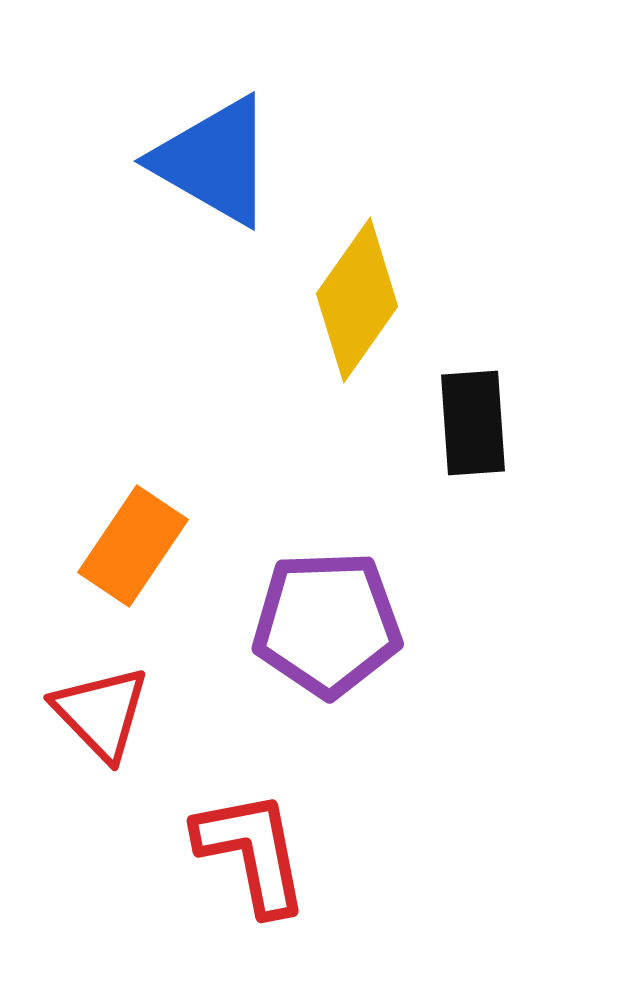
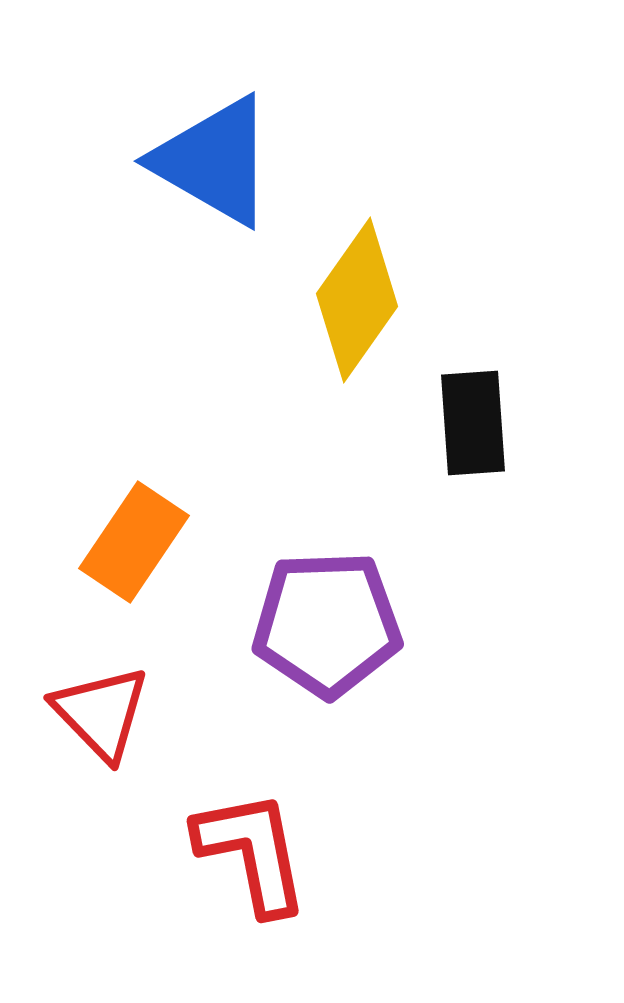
orange rectangle: moved 1 px right, 4 px up
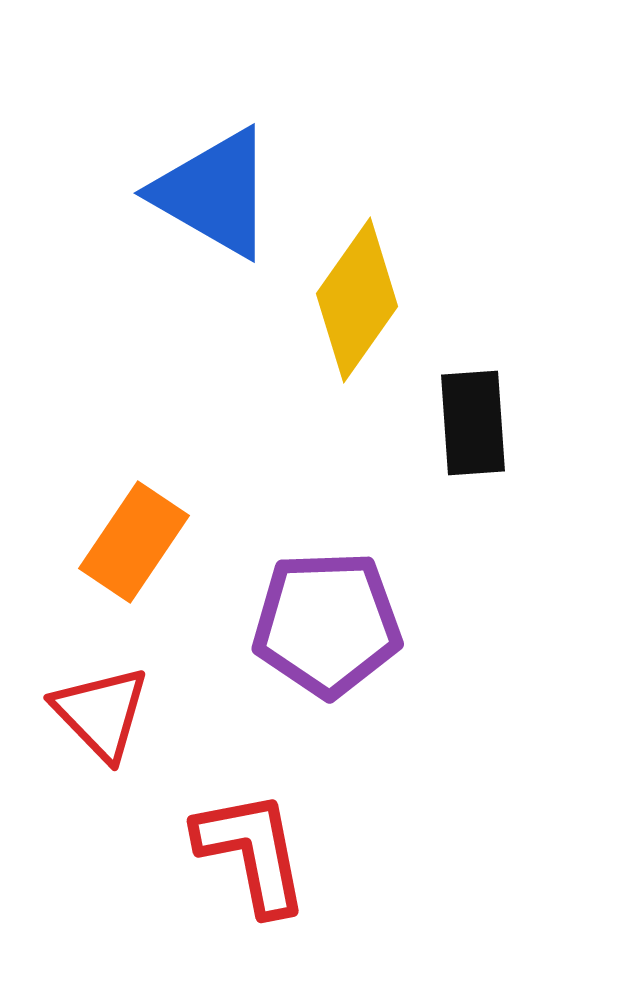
blue triangle: moved 32 px down
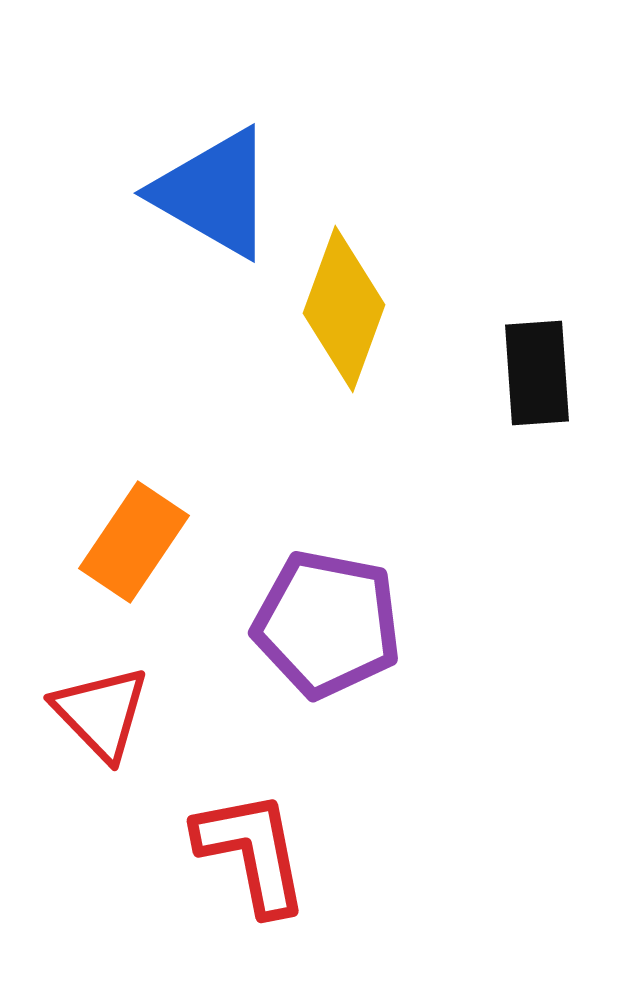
yellow diamond: moved 13 px left, 9 px down; rotated 15 degrees counterclockwise
black rectangle: moved 64 px right, 50 px up
purple pentagon: rotated 13 degrees clockwise
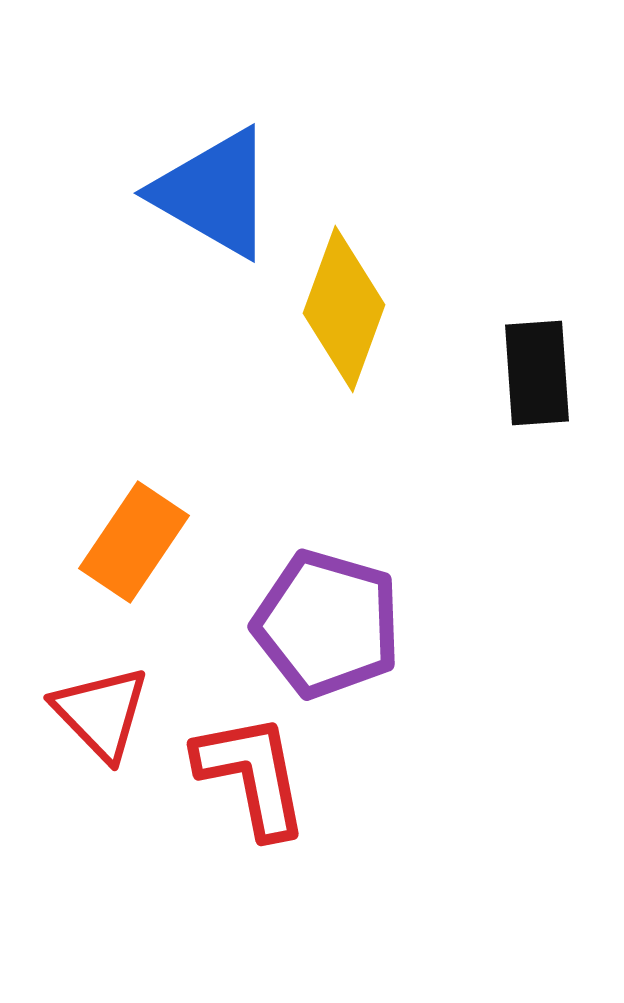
purple pentagon: rotated 5 degrees clockwise
red L-shape: moved 77 px up
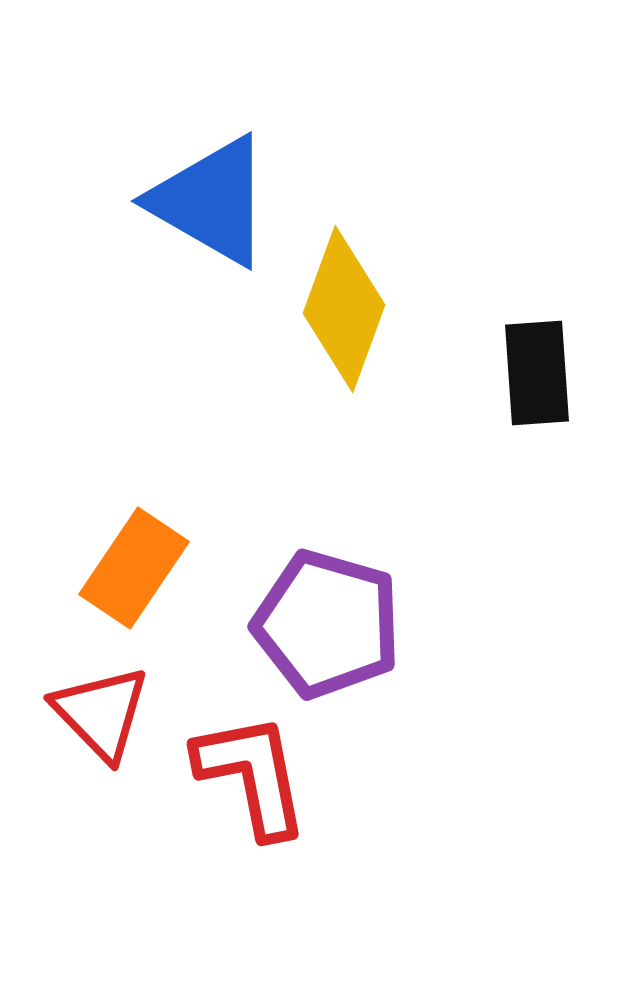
blue triangle: moved 3 px left, 8 px down
orange rectangle: moved 26 px down
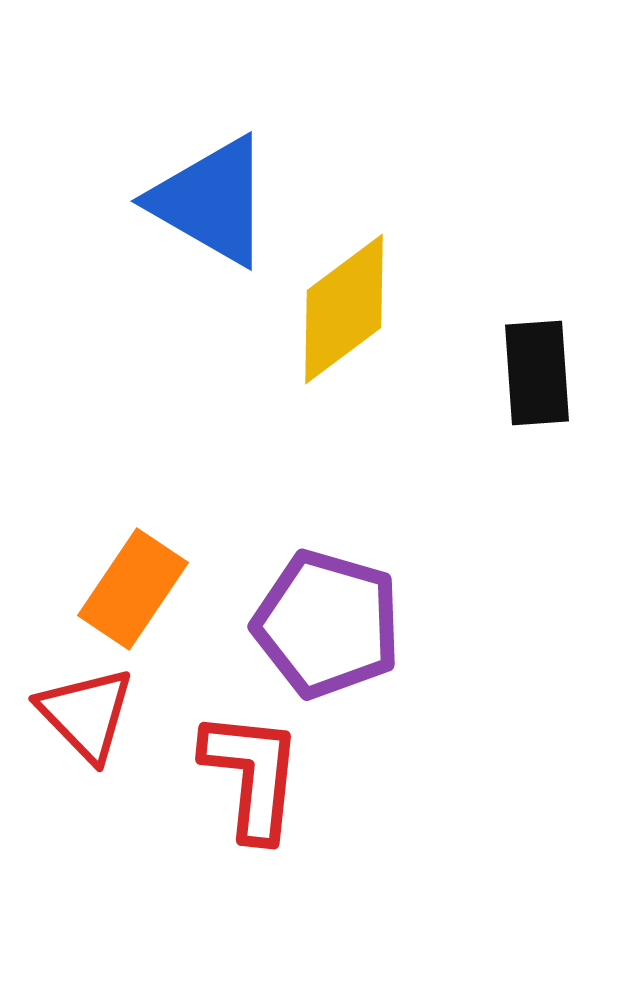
yellow diamond: rotated 33 degrees clockwise
orange rectangle: moved 1 px left, 21 px down
red triangle: moved 15 px left, 1 px down
red L-shape: rotated 17 degrees clockwise
